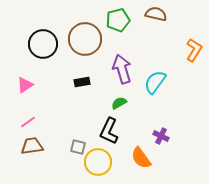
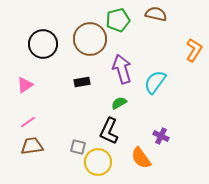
brown circle: moved 5 px right
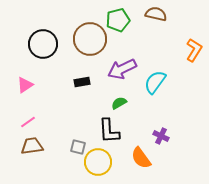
purple arrow: rotated 100 degrees counterclockwise
black L-shape: rotated 28 degrees counterclockwise
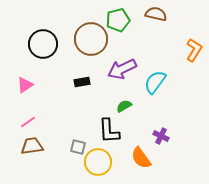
brown circle: moved 1 px right
green semicircle: moved 5 px right, 3 px down
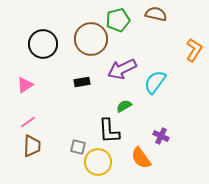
brown trapezoid: rotated 100 degrees clockwise
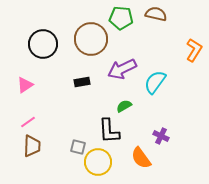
green pentagon: moved 3 px right, 2 px up; rotated 20 degrees clockwise
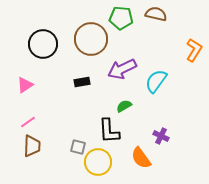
cyan semicircle: moved 1 px right, 1 px up
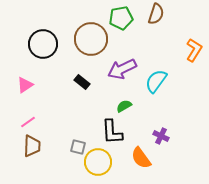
brown semicircle: rotated 95 degrees clockwise
green pentagon: rotated 15 degrees counterclockwise
black rectangle: rotated 49 degrees clockwise
black L-shape: moved 3 px right, 1 px down
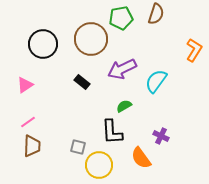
yellow circle: moved 1 px right, 3 px down
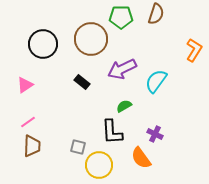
green pentagon: moved 1 px up; rotated 10 degrees clockwise
purple cross: moved 6 px left, 2 px up
